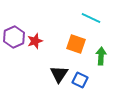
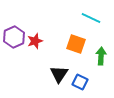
blue square: moved 2 px down
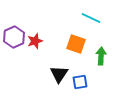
blue square: rotated 35 degrees counterclockwise
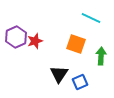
purple hexagon: moved 2 px right
blue square: rotated 14 degrees counterclockwise
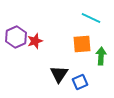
orange square: moved 6 px right; rotated 24 degrees counterclockwise
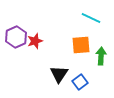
orange square: moved 1 px left, 1 px down
blue square: rotated 14 degrees counterclockwise
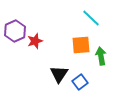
cyan line: rotated 18 degrees clockwise
purple hexagon: moved 1 px left, 6 px up
green arrow: rotated 12 degrees counterclockwise
